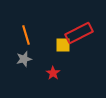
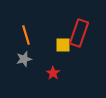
red rectangle: rotated 44 degrees counterclockwise
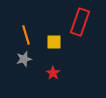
red rectangle: moved 1 px right, 11 px up
yellow square: moved 9 px left, 3 px up
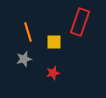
orange line: moved 2 px right, 3 px up
red star: rotated 24 degrees clockwise
